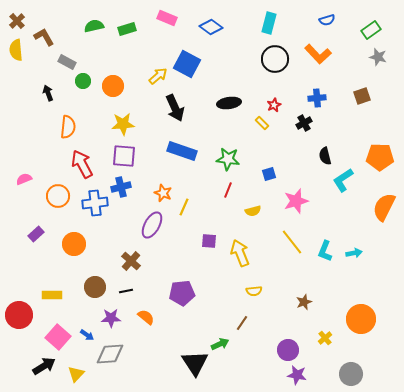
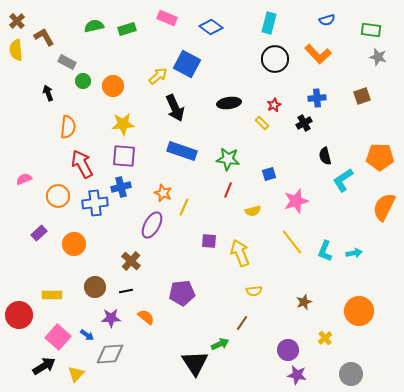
green rectangle at (371, 30): rotated 42 degrees clockwise
purple rectangle at (36, 234): moved 3 px right, 1 px up
orange circle at (361, 319): moved 2 px left, 8 px up
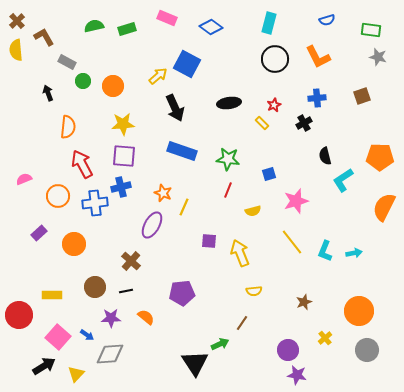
orange L-shape at (318, 54): moved 3 px down; rotated 16 degrees clockwise
gray circle at (351, 374): moved 16 px right, 24 px up
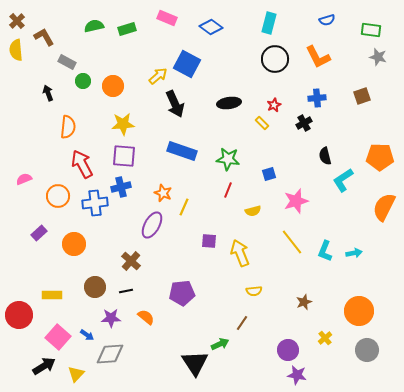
black arrow at (175, 108): moved 4 px up
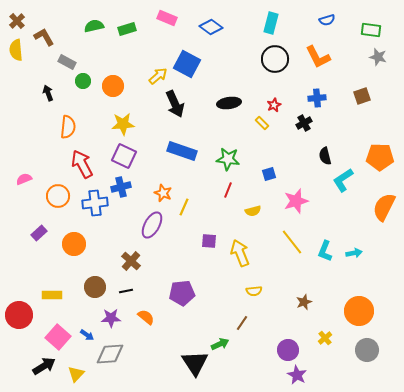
cyan rectangle at (269, 23): moved 2 px right
purple square at (124, 156): rotated 20 degrees clockwise
purple star at (297, 375): rotated 18 degrees clockwise
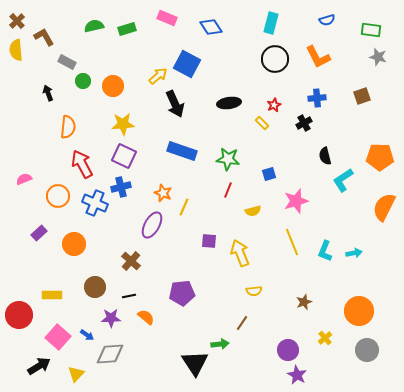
blue diamond at (211, 27): rotated 20 degrees clockwise
blue cross at (95, 203): rotated 30 degrees clockwise
yellow line at (292, 242): rotated 16 degrees clockwise
black line at (126, 291): moved 3 px right, 5 px down
green arrow at (220, 344): rotated 18 degrees clockwise
black arrow at (44, 366): moved 5 px left
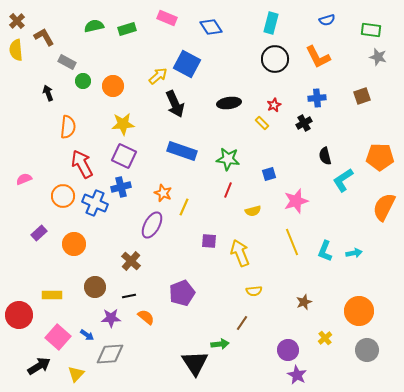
orange circle at (58, 196): moved 5 px right
purple pentagon at (182, 293): rotated 15 degrees counterclockwise
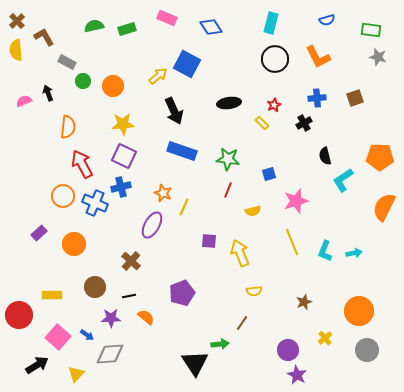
brown square at (362, 96): moved 7 px left, 2 px down
black arrow at (175, 104): moved 1 px left, 7 px down
pink semicircle at (24, 179): moved 78 px up
black arrow at (39, 366): moved 2 px left, 1 px up
